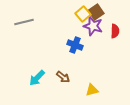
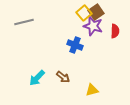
yellow square: moved 1 px right, 1 px up
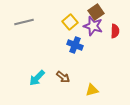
yellow square: moved 14 px left, 9 px down
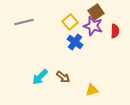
blue cross: moved 3 px up; rotated 14 degrees clockwise
cyan arrow: moved 3 px right, 1 px up
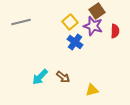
brown square: moved 1 px right, 1 px up
gray line: moved 3 px left
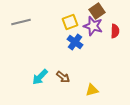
yellow square: rotated 21 degrees clockwise
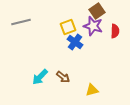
yellow square: moved 2 px left, 5 px down
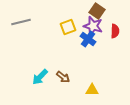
brown square: rotated 21 degrees counterclockwise
blue cross: moved 13 px right, 3 px up
yellow triangle: rotated 16 degrees clockwise
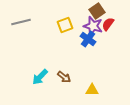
brown square: rotated 21 degrees clockwise
yellow square: moved 3 px left, 2 px up
red semicircle: moved 7 px left, 7 px up; rotated 144 degrees counterclockwise
brown arrow: moved 1 px right
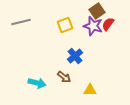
blue cross: moved 13 px left, 17 px down; rotated 14 degrees clockwise
cyan arrow: moved 3 px left, 6 px down; rotated 120 degrees counterclockwise
yellow triangle: moved 2 px left
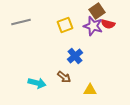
red semicircle: rotated 112 degrees counterclockwise
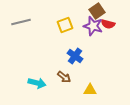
blue cross: rotated 14 degrees counterclockwise
